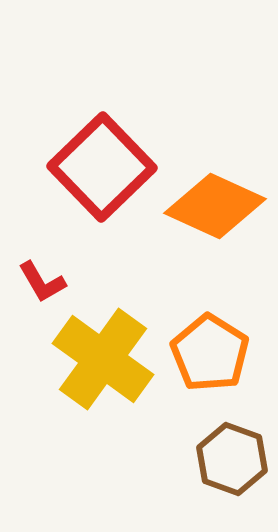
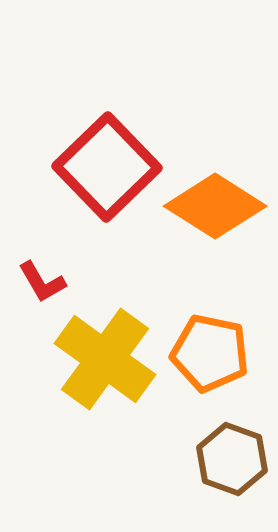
red square: moved 5 px right
orange diamond: rotated 8 degrees clockwise
orange pentagon: rotated 20 degrees counterclockwise
yellow cross: moved 2 px right
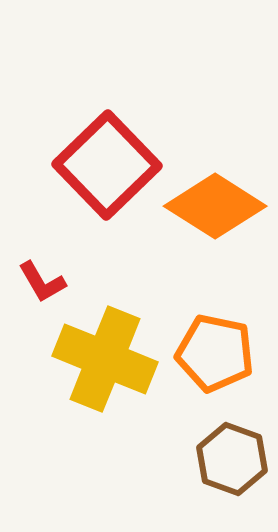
red square: moved 2 px up
orange pentagon: moved 5 px right
yellow cross: rotated 14 degrees counterclockwise
